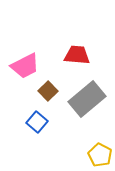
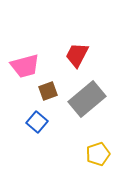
red trapezoid: rotated 68 degrees counterclockwise
pink trapezoid: rotated 12 degrees clockwise
brown square: rotated 24 degrees clockwise
yellow pentagon: moved 2 px left, 1 px up; rotated 25 degrees clockwise
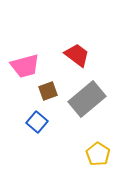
red trapezoid: rotated 100 degrees clockwise
yellow pentagon: rotated 20 degrees counterclockwise
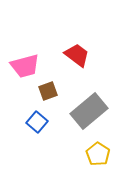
gray rectangle: moved 2 px right, 12 px down
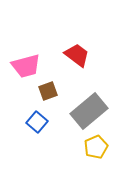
pink trapezoid: moved 1 px right
yellow pentagon: moved 2 px left, 7 px up; rotated 15 degrees clockwise
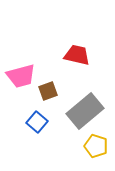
red trapezoid: rotated 24 degrees counterclockwise
pink trapezoid: moved 5 px left, 10 px down
gray rectangle: moved 4 px left
yellow pentagon: moved 1 px up; rotated 30 degrees counterclockwise
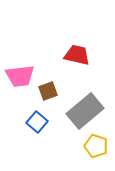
pink trapezoid: moved 1 px left; rotated 8 degrees clockwise
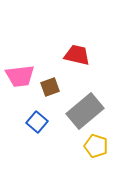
brown square: moved 2 px right, 4 px up
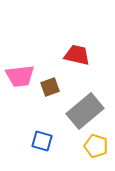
blue square: moved 5 px right, 19 px down; rotated 25 degrees counterclockwise
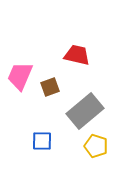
pink trapezoid: rotated 120 degrees clockwise
blue square: rotated 15 degrees counterclockwise
